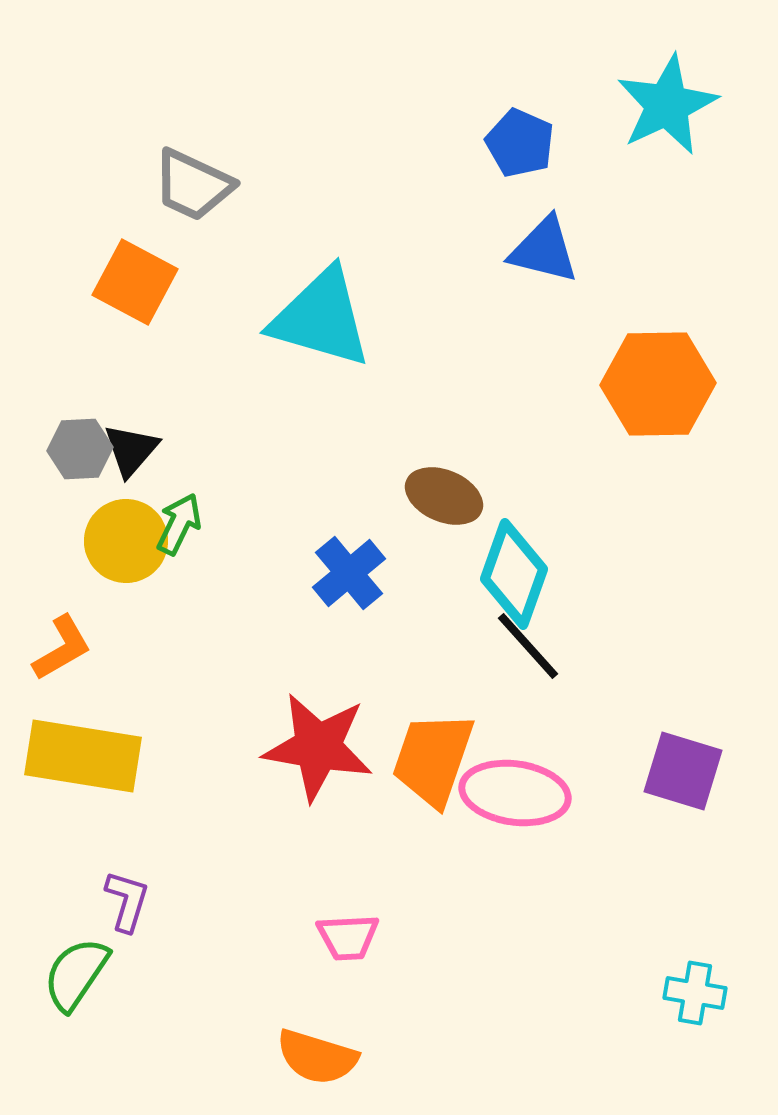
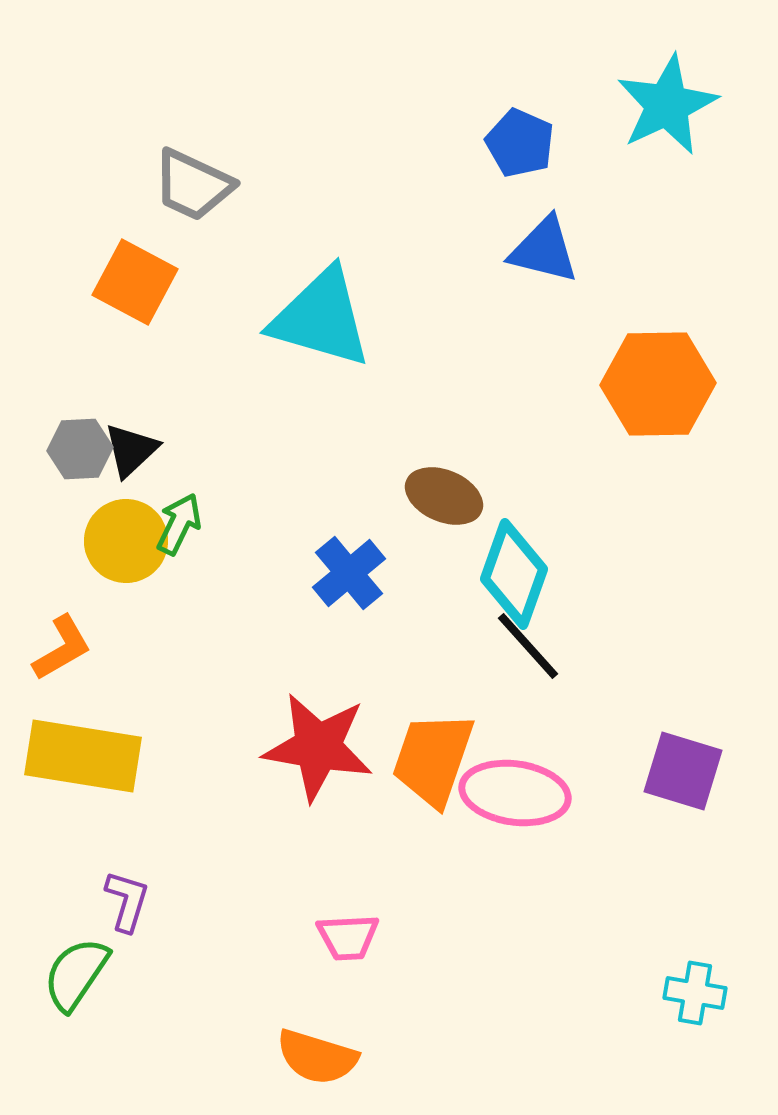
black triangle: rotated 6 degrees clockwise
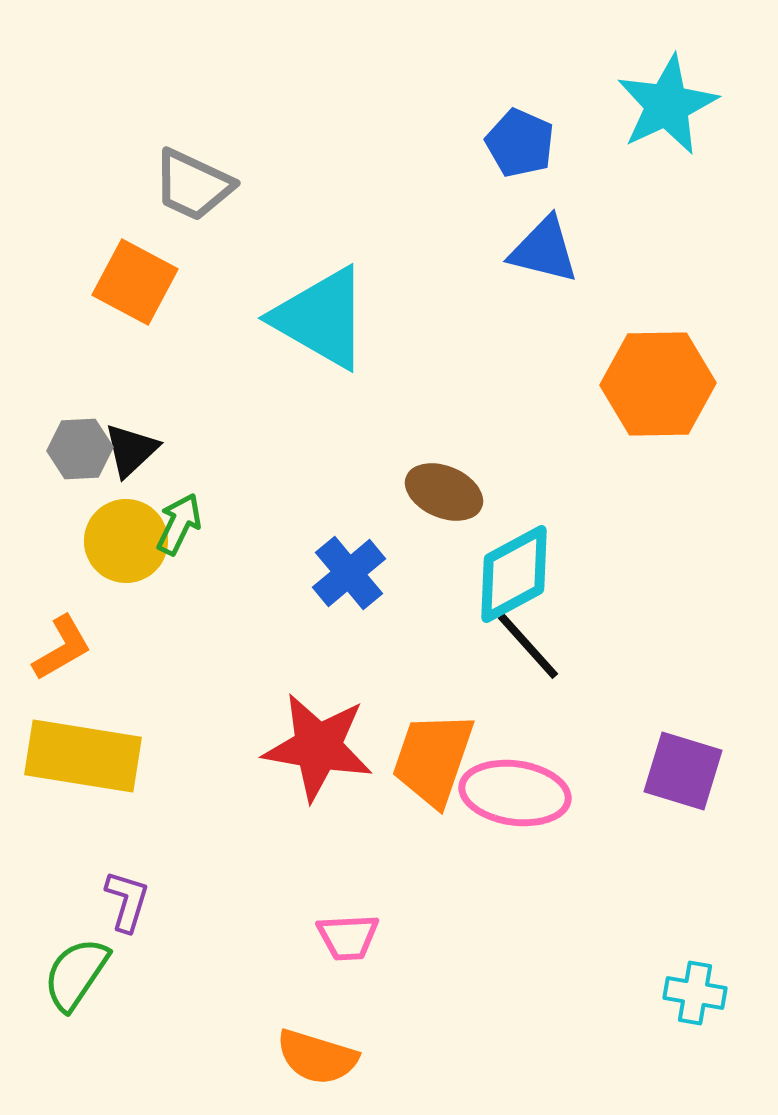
cyan triangle: rotated 14 degrees clockwise
brown ellipse: moved 4 px up
cyan diamond: rotated 42 degrees clockwise
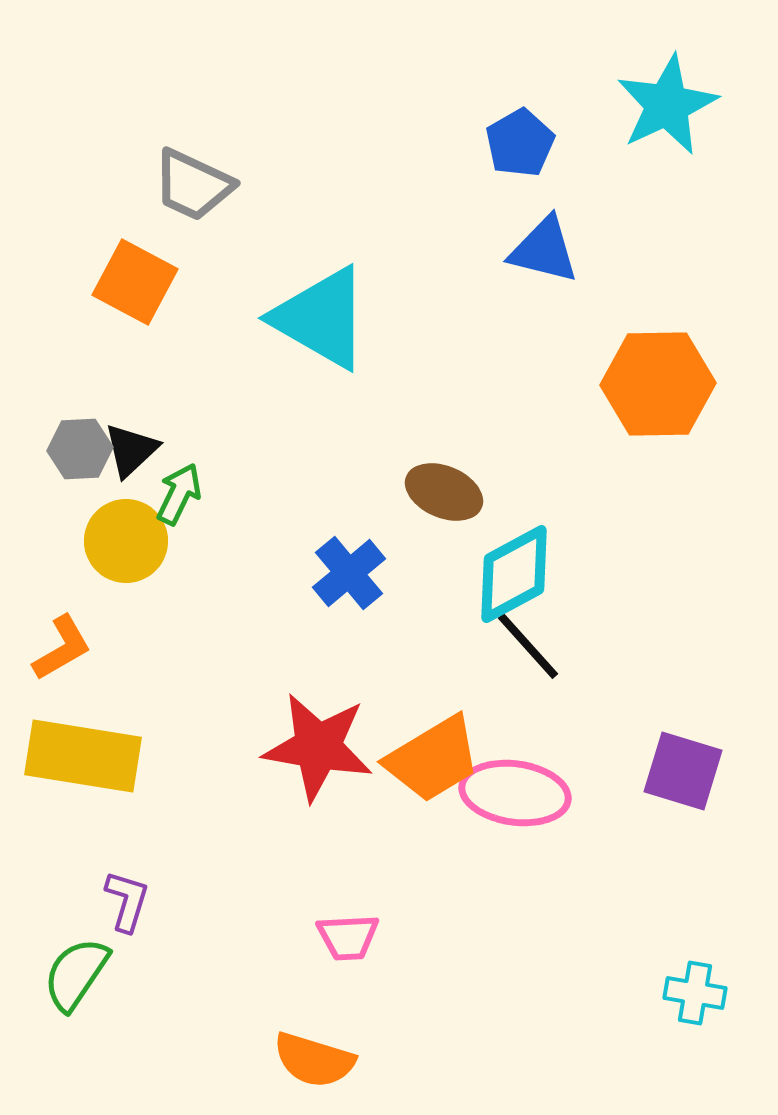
blue pentagon: rotated 18 degrees clockwise
green arrow: moved 30 px up
orange trapezoid: rotated 140 degrees counterclockwise
orange semicircle: moved 3 px left, 3 px down
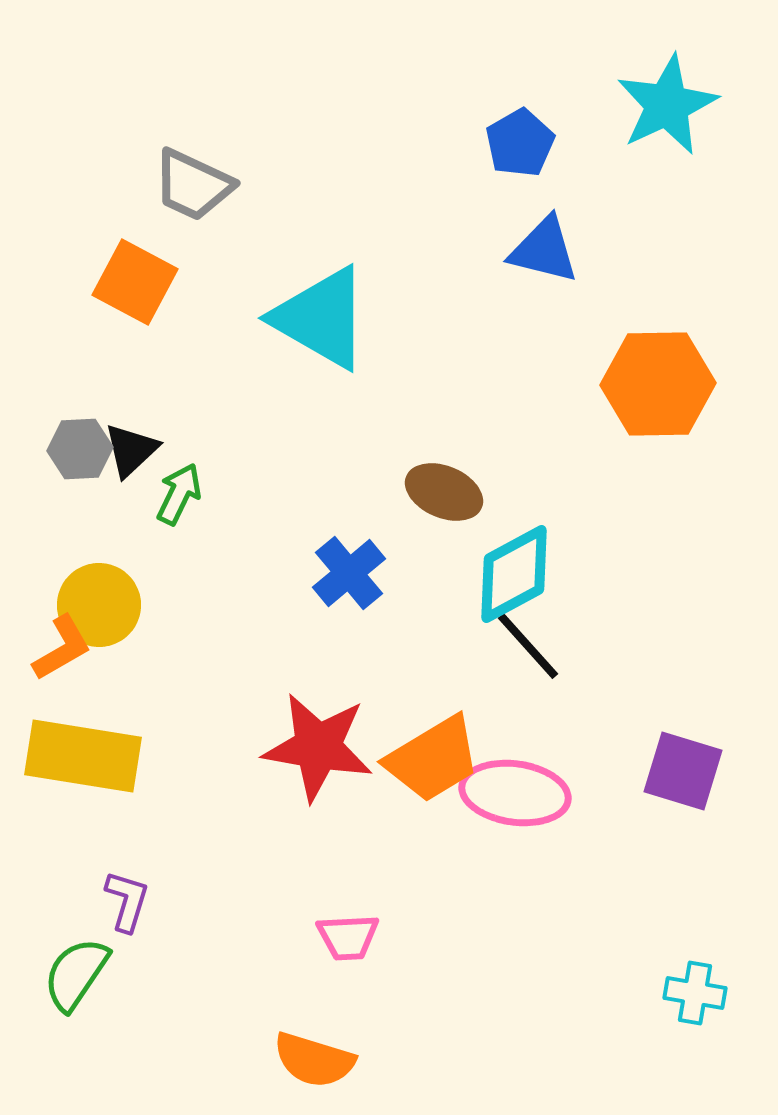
yellow circle: moved 27 px left, 64 px down
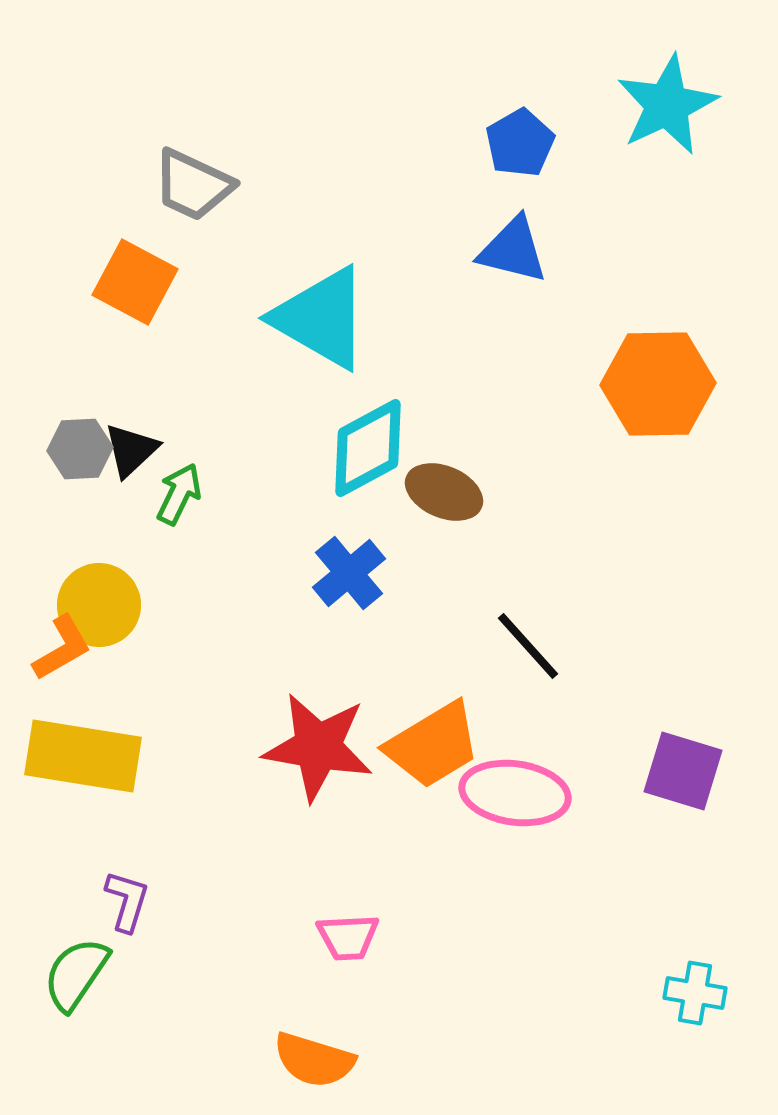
blue triangle: moved 31 px left
cyan diamond: moved 146 px left, 126 px up
orange trapezoid: moved 14 px up
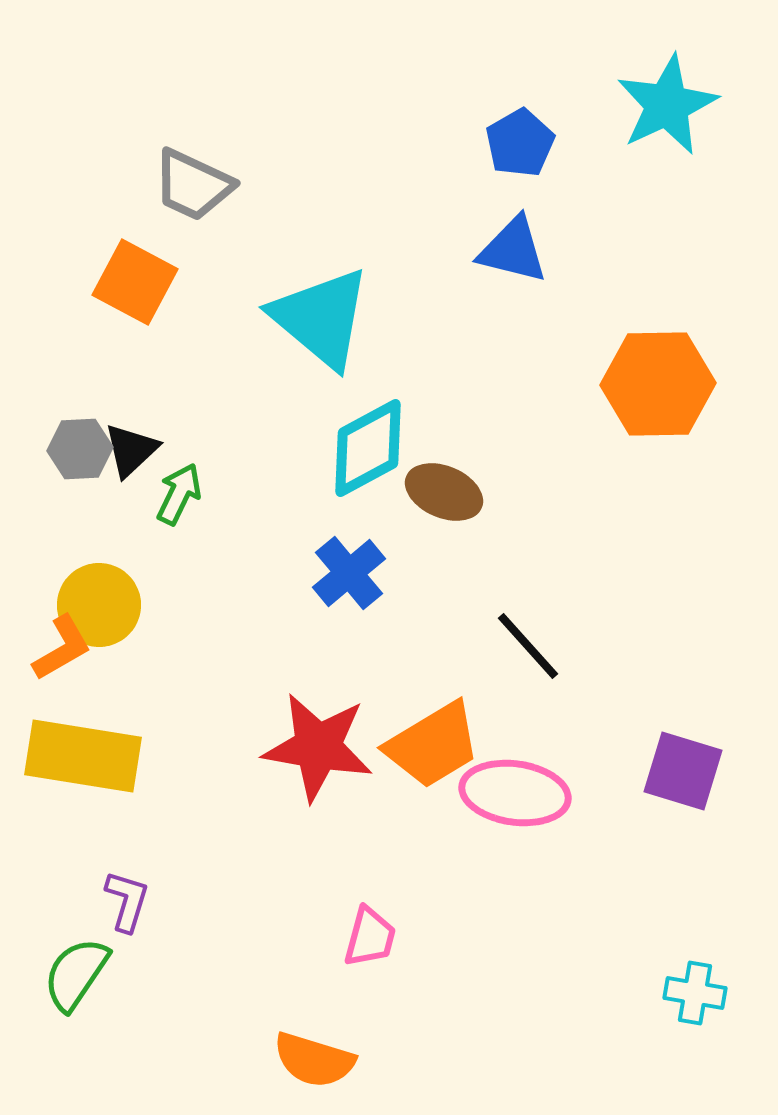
cyan triangle: rotated 10 degrees clockwise
pink trapezoid: moved 22 px right; rotated 72 degrees counterclockwise
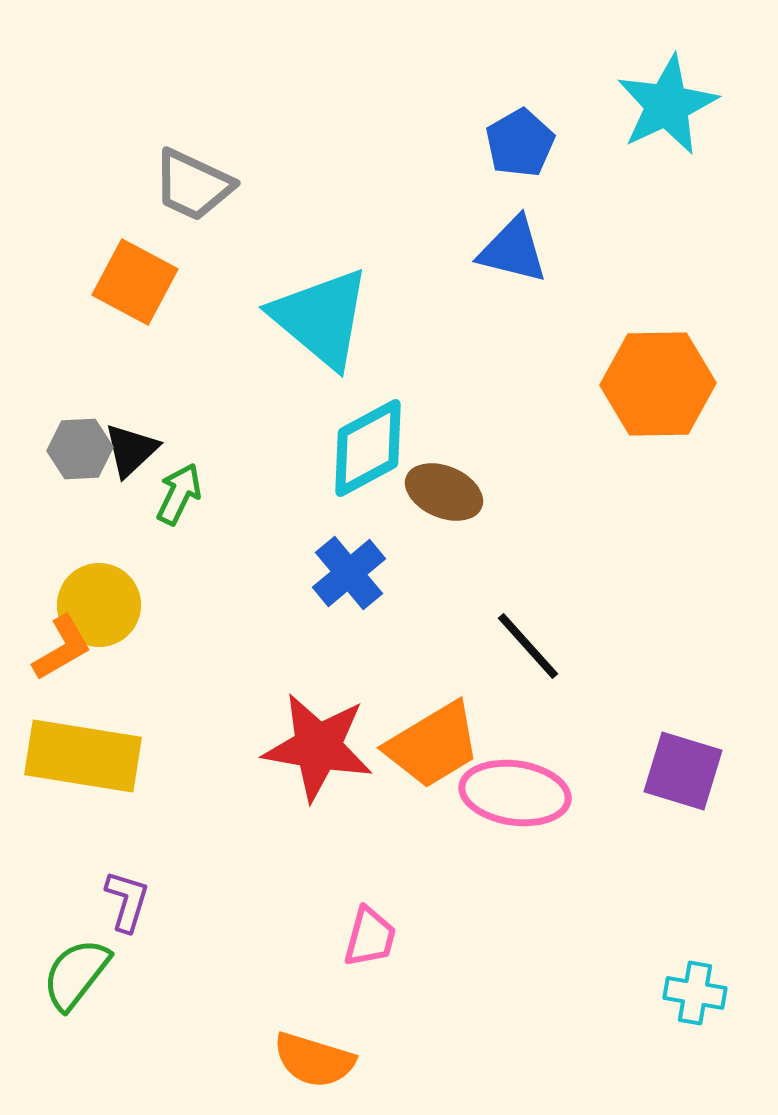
green semicircle: rotated 4 degrees clockwise
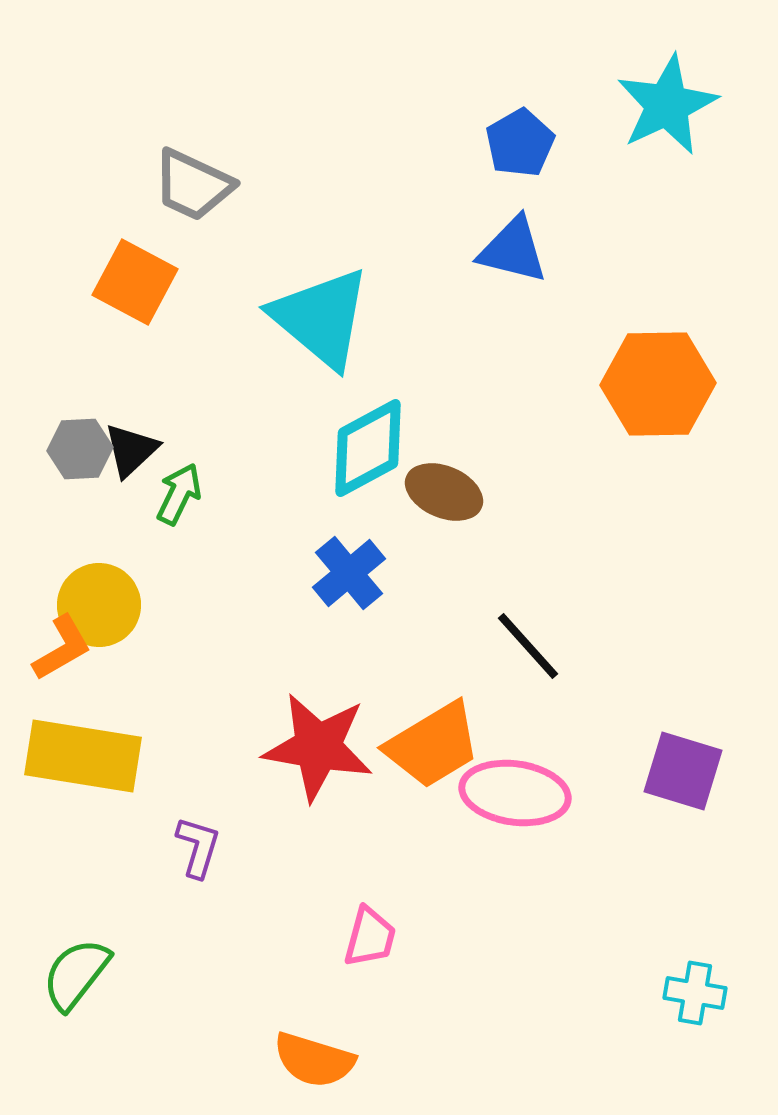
purple L-shape: moved 71 px right, 54 px up
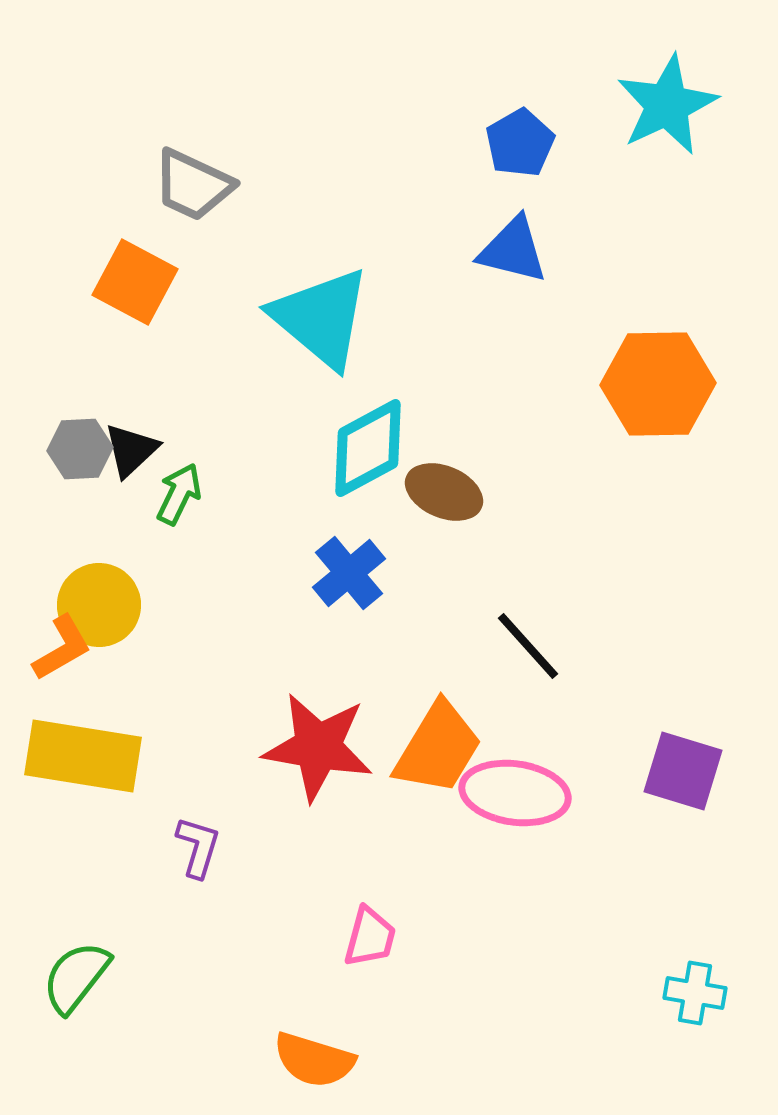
orange trapezoid: moved 5 px right, 3 px down; rotated 28 degrees counterclockwise
green semicircle: moved 3 px down
